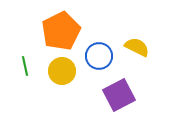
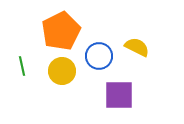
green line: moved 3 px left
purple square: rotated 28 degrees clockwise
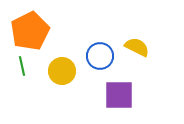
orange pentagon: moved 31 px left
blue circle: moved 1 px right
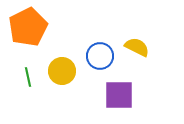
orange pentagon: moved 2 px left, 4 px up
green line: moved 6 px right, 11 px down
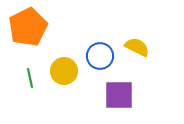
yellow circle: moved 2 px right
green line: moved 2 px right, 1 px down
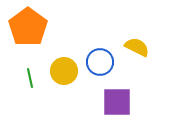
orange pentagon: rotated 9 degrees counterclockwise
blue circle: moved 6 px down
purple square: moved 2 px left, 7 px down
